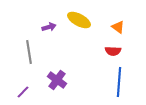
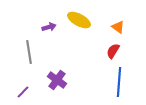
red semicircle: rotated 119 degrees clockwise
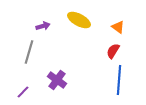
purple arrow: moved 6 px left, 1 px up
gray line: rotated 25 degrees clockwise
blue line: moved 2 px up
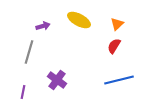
orange triangle: moved 1 px left, 3 px up; rotated 40 degrees clockwise
red semicircle: moved 1 px right, 5 px up
blue line: rotated 72 degrees clockwise
purple line: rotated 32 degrees counterclockwise
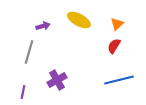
purple cross: rotated 24 degrees clockwise
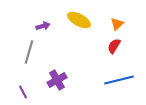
purple line: rotated 40 degrees counterclockwise
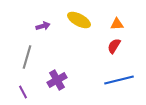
orange triangle: rotated 40 degrees clockwise
gray line: moved 2 px left, 5 px down
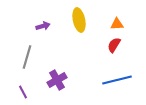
yellow ellipse: rotated 50 degrees clockwise
red semicircle: moved 1 px up
blue line: moved 2 px left
